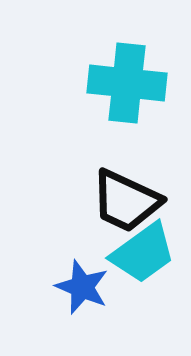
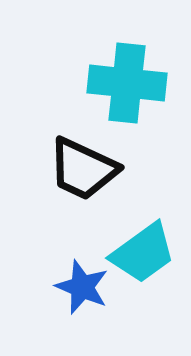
black trapezoid: moved 43 px left, 32 px up
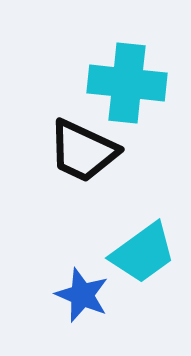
black trapezoid: moved 18 px up
blue star: moved 8 px down
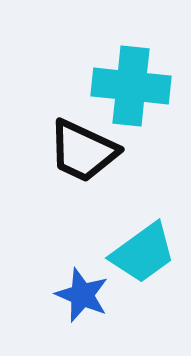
cyan cross: moved 4 px right, 3 px down
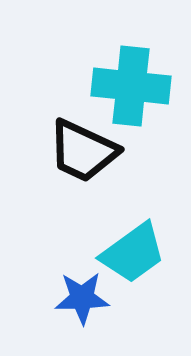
cyan trapezoid: moved 10 px left
blue star: moved 3 px down; rotated 24 degrees counterclockwise
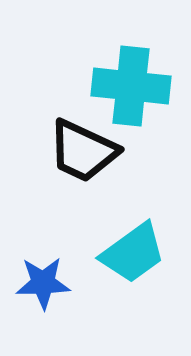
blue star: moved 39 px left, 15 px up
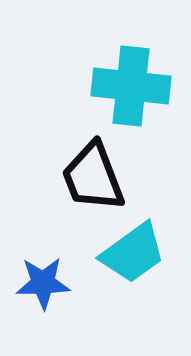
black trapezoid: moved 10 px right, 26 px down; rotated 44 degrees clockwise
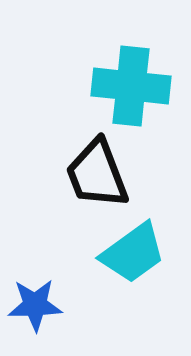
black trapezoid: moved 4 px right, 3 px up
blue star: moved 8 px left, 22 px down
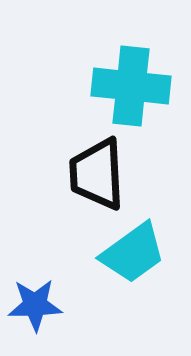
black trapezoid: rotated 18 degrees clockwise
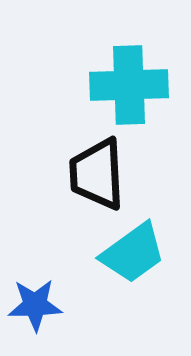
cyan cross: moved 2 px left, 1 px up; rotated 8 degrees counterclockwise
